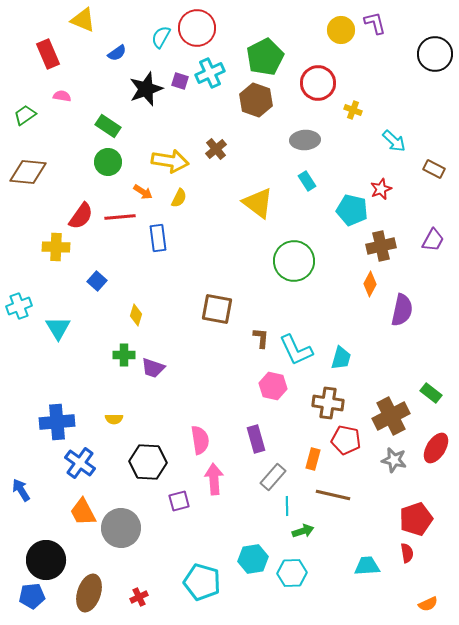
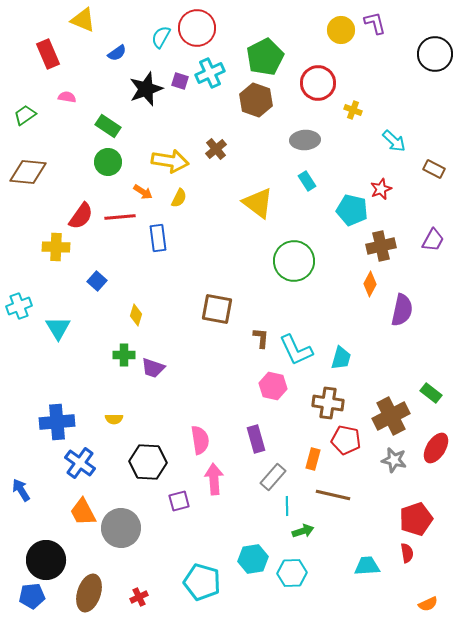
pink semicircle at (62, 96): moved 5 px right, 1 px down
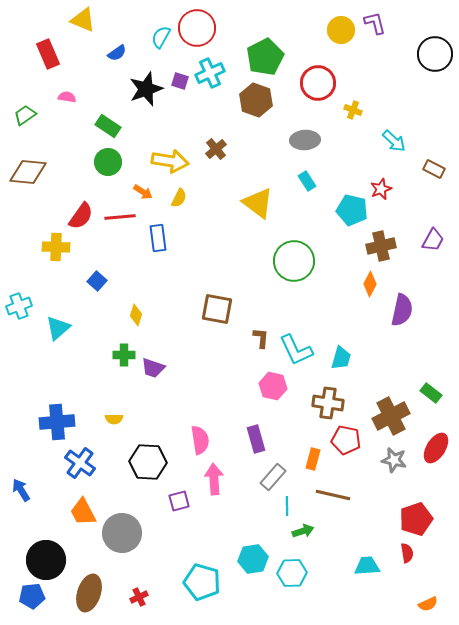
cyan triangle at (58, 328): rotated 20 degrees clockwise
gray circle at (121, 528): moved 1 px right, 5 px down
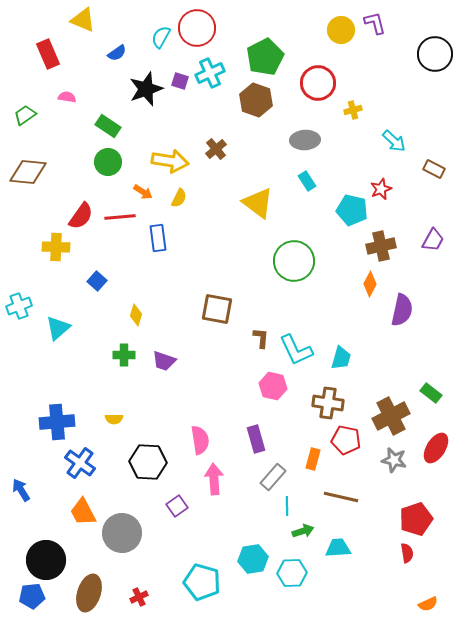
yellow cross at (353, 110): rotated 36 degrees counterclockwise
purple trapezoid at (153, 368): moved 11 px right, 7 px up
brown line at (333, 495): moved 8 px right, 2 px down
purple square at (179, 501): moved 2 px left, 5 px down; rotated 20 degrees counterclockwise
cyan trapezoid at (367, 566): moved 29 px left, 18 px up
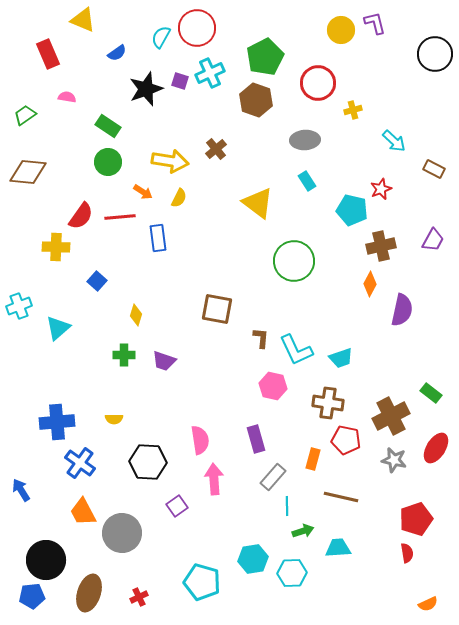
cyan trapezoid at (341, 358): rotated 55 degrees clockwise
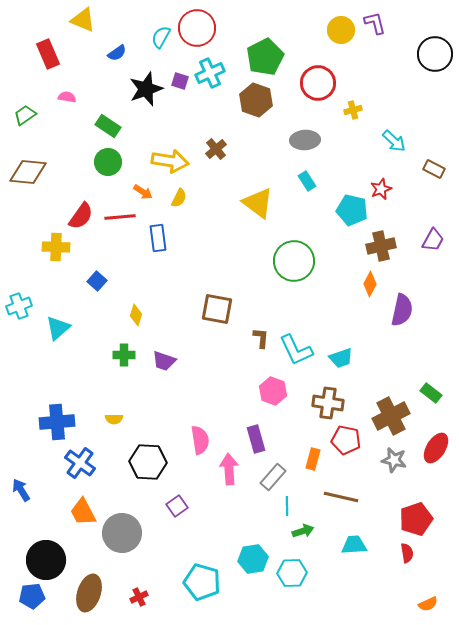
pink hexagon at (273, 386): moved 5 px down; rotated 8 degrees clockwise
pink arrow at (214, 479): moved 15 px right, 10 px up
cyan trapezoid at (338, 548): moved 16 px right, 3 px up
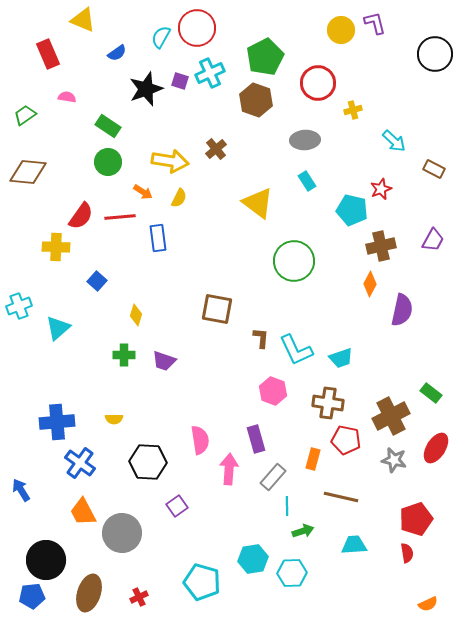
pink arrow at (229, 469): rotated 8 degrees clockwise
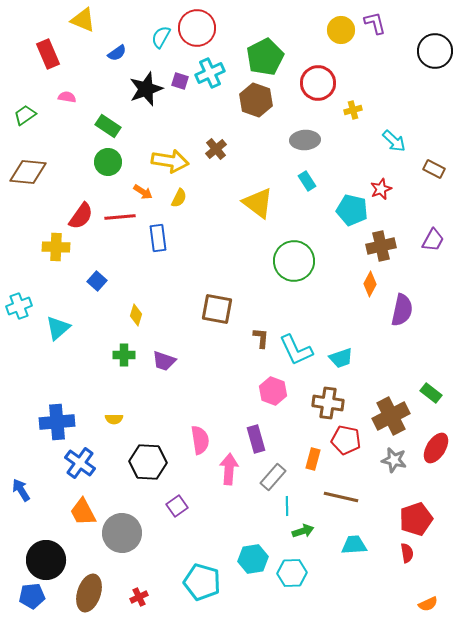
black circle at (435, 54): moved 3 px up
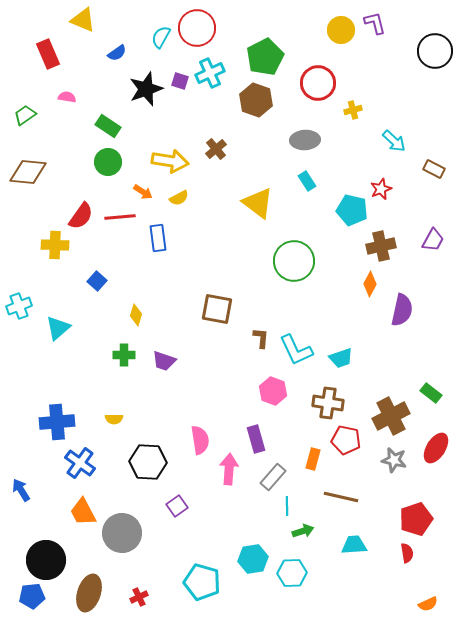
yellow semicircle at (179, 198): rotated 36 degrees clockwise
yellow cross at (56, 247): moved 1 px left, 2 px up
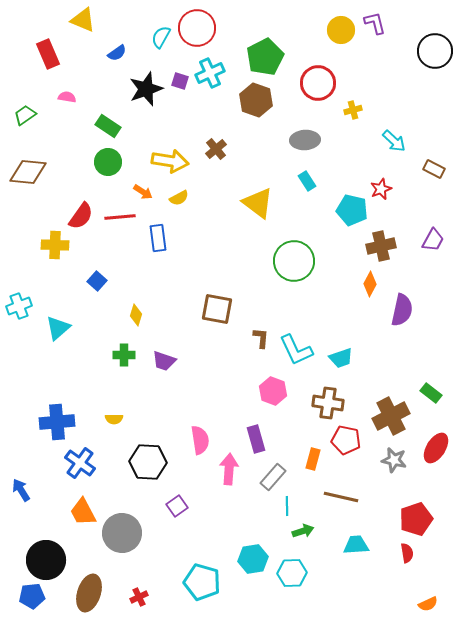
cyan trapezoid at (354, 545): moved 2 px right
